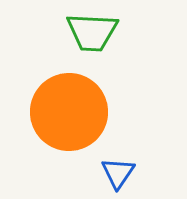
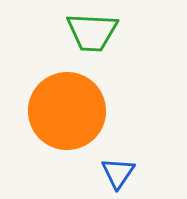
orange circle: moved 2 px left, 1 px up
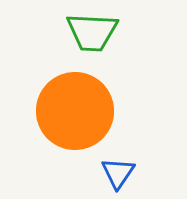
orange circle: moved 8 px right
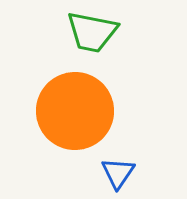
green trapezoid: rotated 8 degrees clockwise
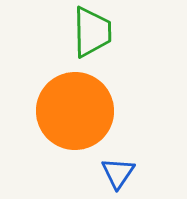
green trapezoid: rotated 102 degrees counterclockwise
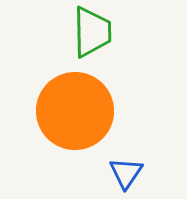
blue triangle: moved 8 px right
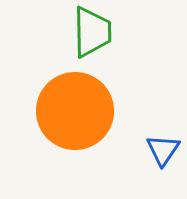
blue triangle: moved 37 px right, 23 px up
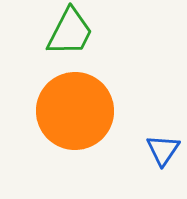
green trapezoid: moved 22 px left; rotated 28 degrees clockwise
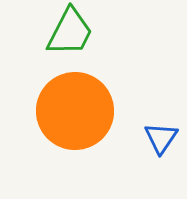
blue triangle: moved 2 px left, 12 px up
